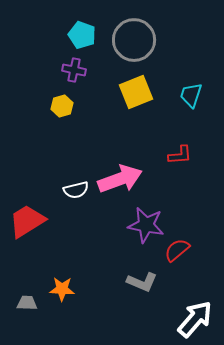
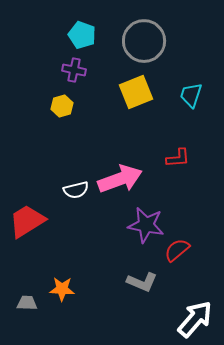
gray circle: moved 10 px right, 1 px down
red L-shape: moved 2 px left, 3 px down
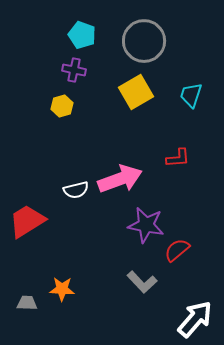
yellow square: rotated 8 degrees counterclockwise
gray L-shape: rotated 24 degrees clockwise
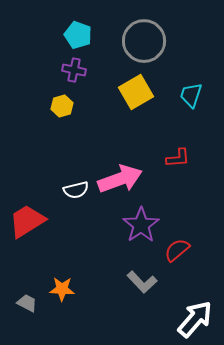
cyan pentagon: moved 4 px left
purple star: moved 5 px left; rotated 27 degrees clockwise
gray trapezoid: rotated 25 degrees clockwise
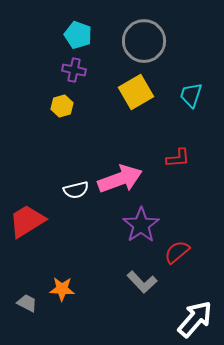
red semicircle: moved 2 px down
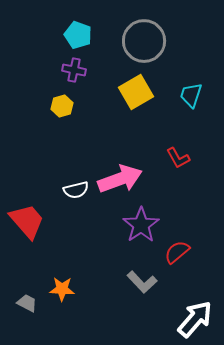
red L-shape: rotated 65 degrees clockwise
red trapezoid: rotated 81 degrees clockwise
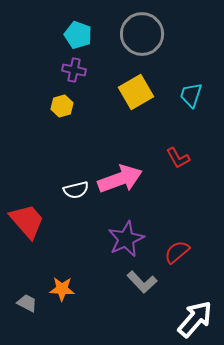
gray circle: moved 2 px left, 7 px up
purple star: moved 15 px left, 14 px down; rotated 9 degrees clockwise
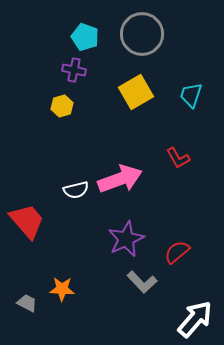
cyan pentagon: moved 7 px right, 2 px down
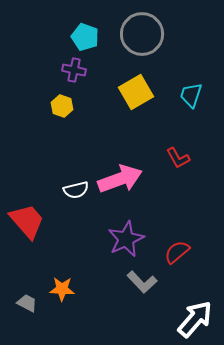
yellow hexagon: rotated 25 degrees counterclockwise
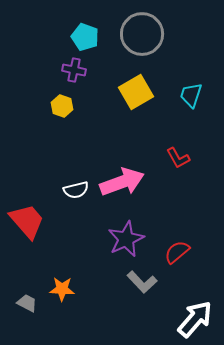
pink arrow: moved 2 px right, 3 px down
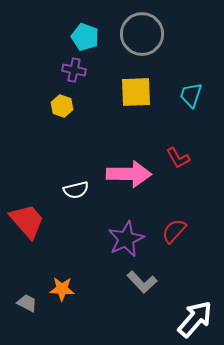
yellow square: rotated 28 degrees clockwise
pink arrow: moved 7 px right, 8 px up; rotated 21 degrees clockwise
red semicircle: moved 3 px left, 21 px up; rotated 8 degrees counterclockwise
